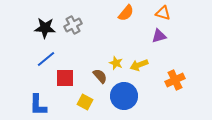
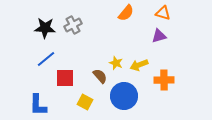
orange cross: moved 11 px left; rotated 24 degrees clockwise
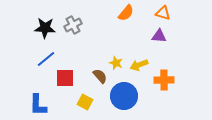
purple triangle: rotated 21 degrees clockwise
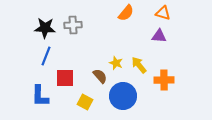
gray cross: rotated 24 degrees clockwise
blue line: moved 3 px up; rotated 30 degrees counterclockwise
yellow arrow: rotated 72 degrees clockwise
blue circle: moved 1 px left
blue L-shape: moved 2 px right, 9 px up
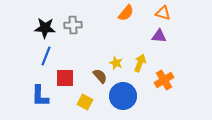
yellow arrow: moved 1 px right, 2 px up; rotated 60 degrees clockwise
orange cross: rotated 30 degrees counterclockwise
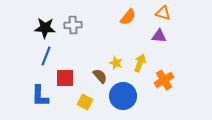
orange semicircle: moved 2 px right, 4 px down
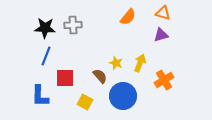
purple triangle: moved 2 px right, 1 px up; rotated 21 degrees counterclockwise
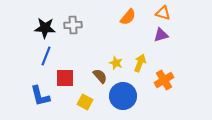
blue L-shape: rotated 15 degrees counterclockwise
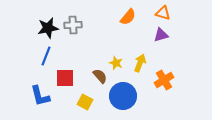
black star: moved 3 px right; rotated 15 degrees counterclockwise
